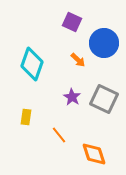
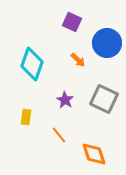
blue circle: moved 3 px right
purple star: moved 7 px left, 3 px down
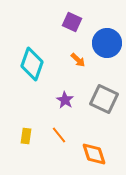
yellow rectangle: moved 19 px down
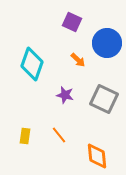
purple star: moved 5 px up; rotated 18 degrees counterclockwise
yellow rectangle: moved 1 px left
orange diamond: moved 3 px right, 2 px down; rotated 12 degrees clockwise
